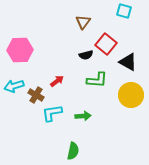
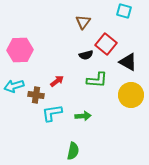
brown cross: rotated 21 degrees counterclockwise
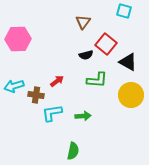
pink hexagon: moved 2 px left, 11 px up
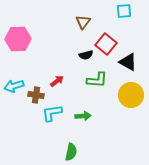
cyan square: rotated 21 degrees counterclockwise
green semicircle: moved 2 px left, 1 px down
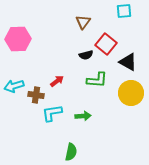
yellow circle: moved 2 px up
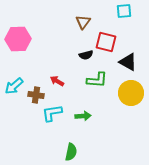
red square: moved 2 px up; rotated 25 degrees counterclockwise
red arrow: rotated 112 degrees counterclockwise
cyan arrow: rotated 24 degrees counterclockwise
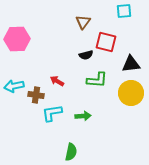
pink hexagon: moved 1 px left
black triangle: moved 3 px right, 2 px down; rotated 36 degrees counterclockwise
cyan arrow: rotated 30 degrees clockwise
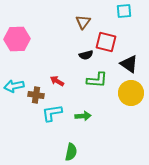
black triangle: moved 2 px left; rotated 42 degrees clockwise
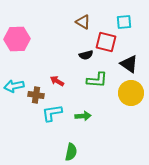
cyan square: moved 11 px down
brown triangle: rotated 35 degrees counterclockwise
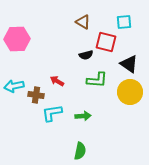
yellow circle: moved 1 px left, 1 px up
green semicircle: moved 9 px right, 1 px up
